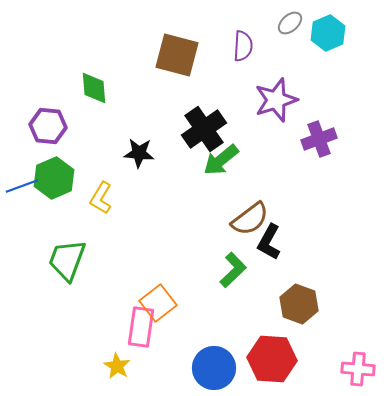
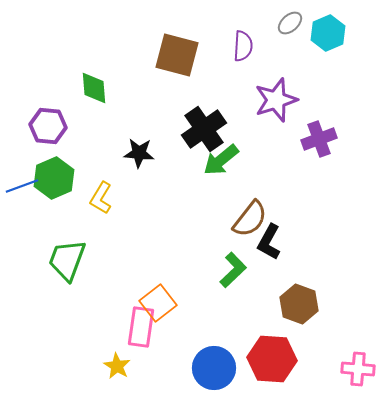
brown semicircle: rotated 15 degrees counterclockwise
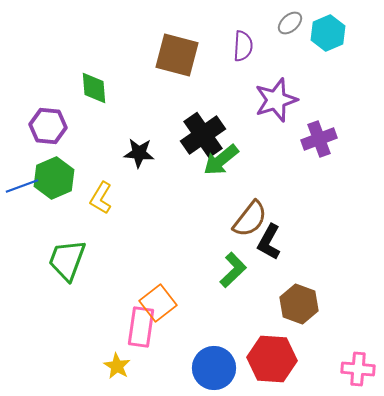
black cross: moved 1 px left, 6 px down
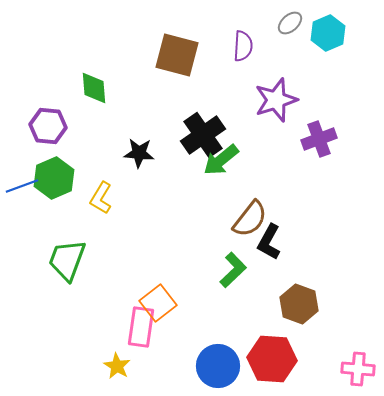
blue circle: moved 4 px right, 2 px up
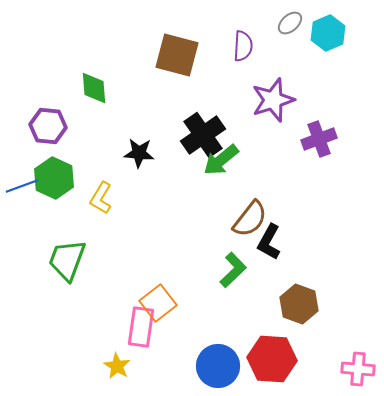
purple star: moved 3 px left
green hexagon: rotated 12 degrees counterclockwise
